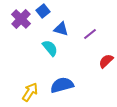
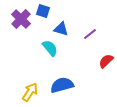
blue square: rotated 32 degrees counterclockwise
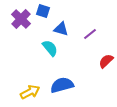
yellow arrow: rotated 30 degrees clockwise
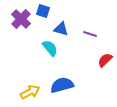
purple line: rotated 56 degrees clockwise
red semicircle: moved 1 px left, 1 px up
